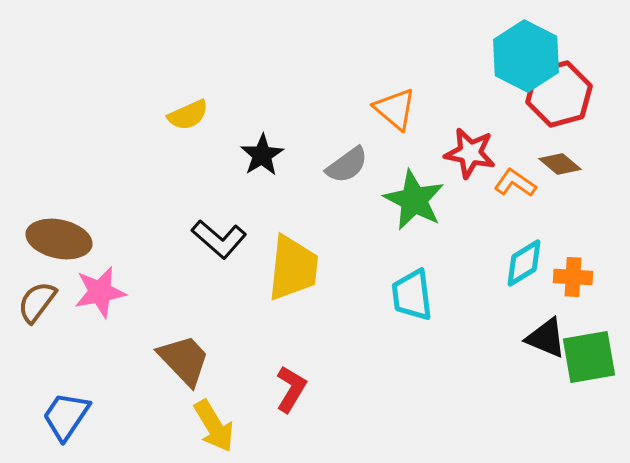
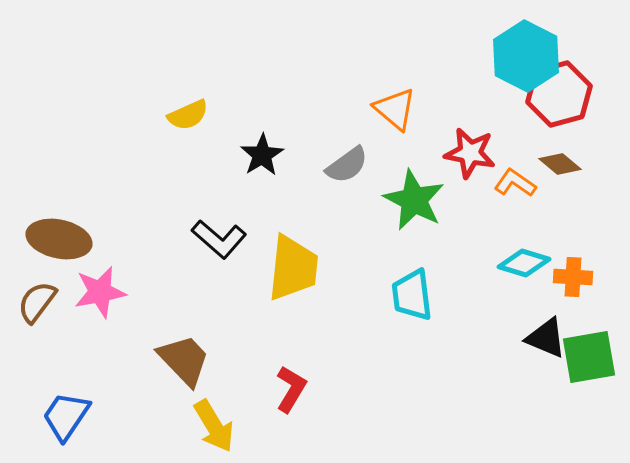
cyan diamond: rotated 48 degrees clockwise
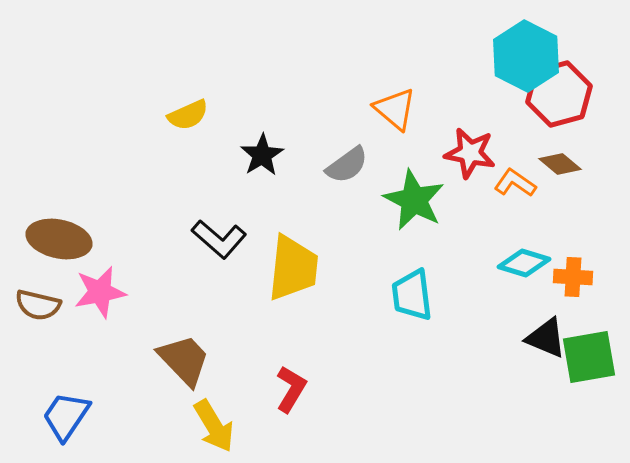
brown semicircle: moved 1 px right, 3 px down; rotated 114 degrees counterclockwise
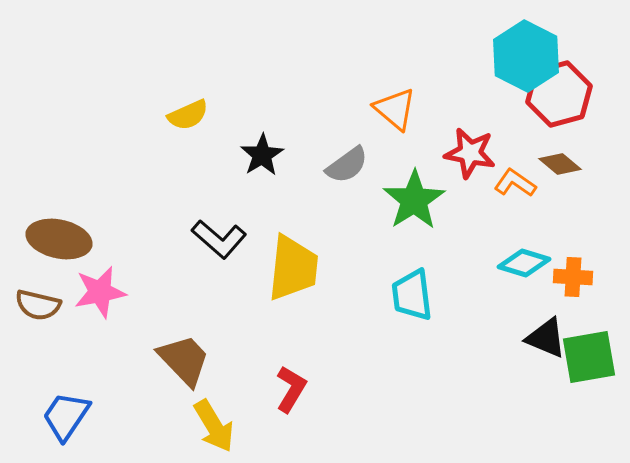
green star: rotated 12 degrees clockwise
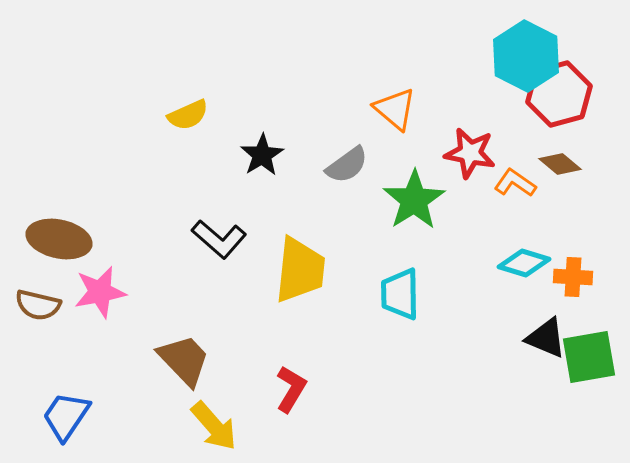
yellow trapezoid: moved 7 px right, 2 px down
cyan trapezoid: moved 12 px left, 1 px up; rotated 6 degrees clockwise
yellow arrow: rotated 10 degrees counterclockwise
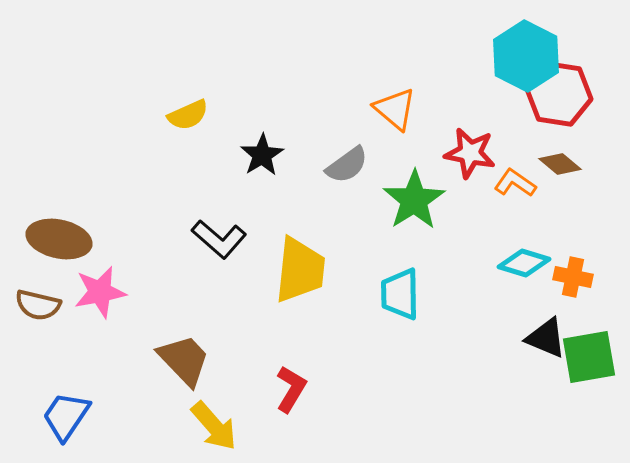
red hexagon: rotated 24 degrees clockwise
orange cross: rotated 9 degrees clockwise
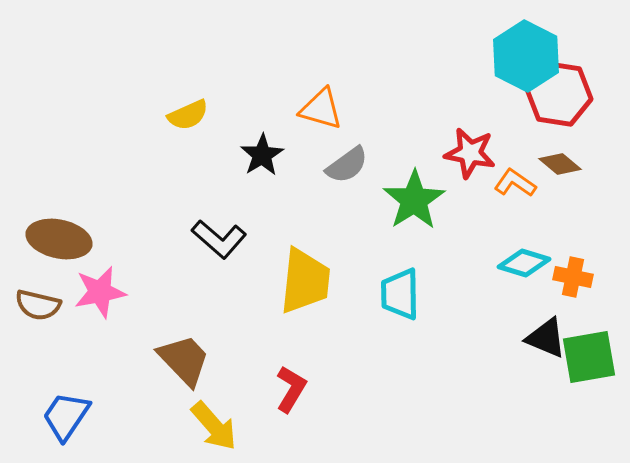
orange triangle: moved 74 px left; rotated 24 degrees counterclockwise
yellow trapezoid: moved 5 px right, 11 px down
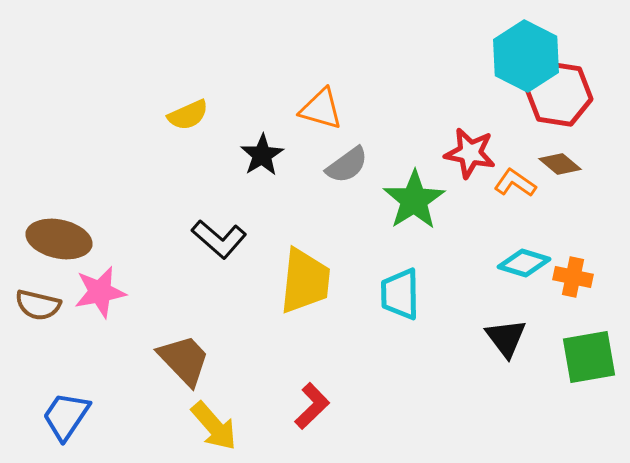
black triangle: moved 40 px left; rotated 30 degrees clockwise
red L-shape: moved 21 px right, 17 px down; rotated 15 degrees clockwise
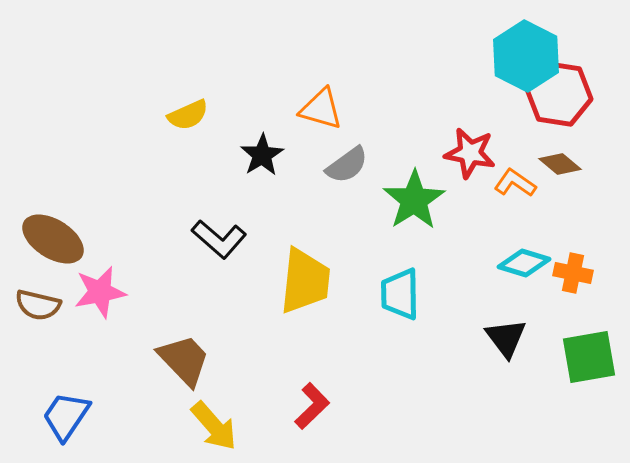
brown ellipse: moved 6 px left; rotated 20 degrees clockwise
orange cross: moved 4 px up
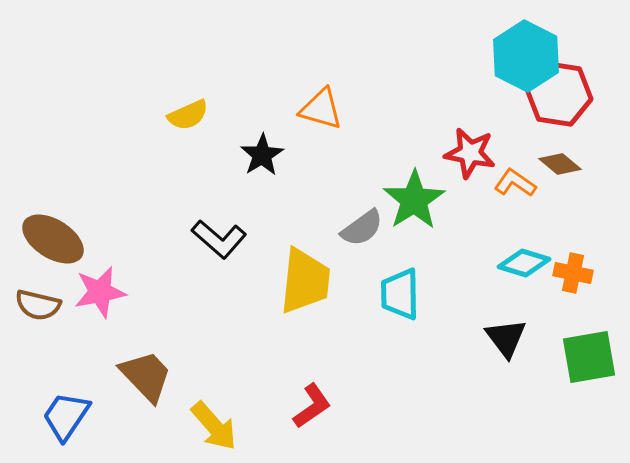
gray semicircle: moved 15 px right, 63 px down
brown trapezoid: moved 38 px left, 16 px down
red L-shape: rotated 9 degrees clockwise
